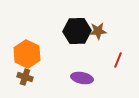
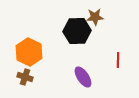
brown star: moved 3 px left, 14 px up
orange hexagon: moved 2 px right, 2 px up
red line: rotated 21 degrees counterclockwise
purple ellipse: moved 1 px right, 1 px up; rotated 45 degrees clockwise
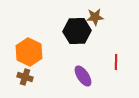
red line: moved 2 px left, 2 px down
purple ellipse: moved 1 px up
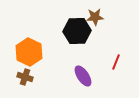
red line: rotated 21 degrees clockwise
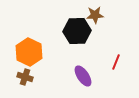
brown star: moved 2 px up
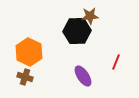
brown star: moved 5 px left, 1 px down
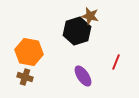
brown star: rotated 18 degrees clockwise
black hexagon: rotated 16 degrees counterclockwise
orange hexagon: rotated 16 degrees counterclockwise
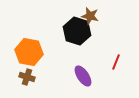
black hexagon: rotated 24 degrees counterclockwise
brown cross: moved 2 px right
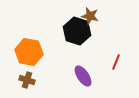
brown cross: moved 3 px down
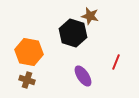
black hexagon: moved 4 px left, 2 px down
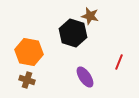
red line: moved 3 px right
purple ellipse: moved 2 px right, 1 px down
